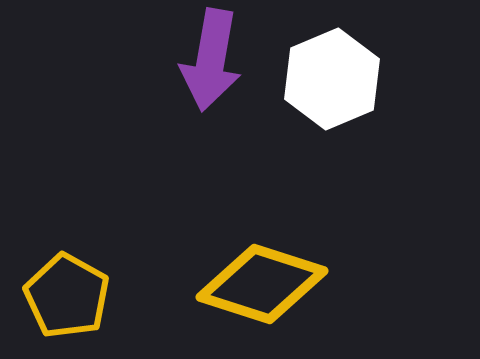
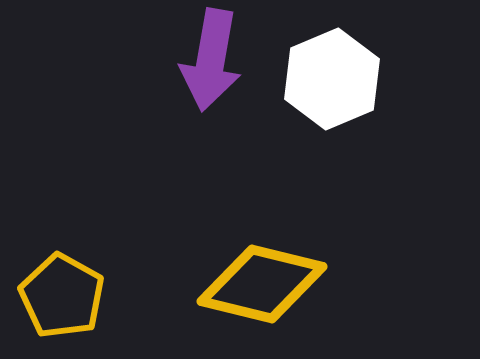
yellow diamond: rotated 4 degrees counterclockwise
yellow pentagon: moved 5 px left
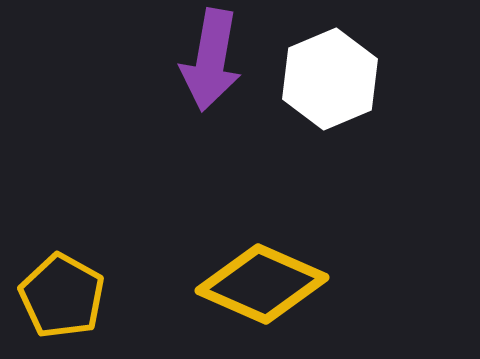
white hexagon: moved 2 px left
yellow diamond: rotated 10 degrees clockwise
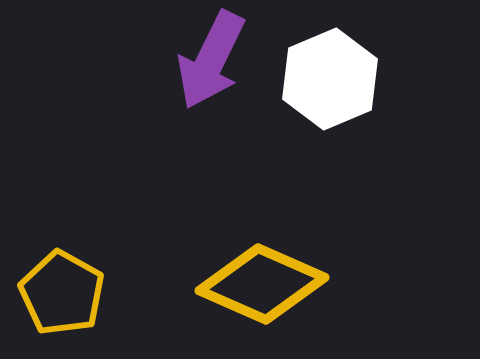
purple arrow: rotated 16 degrees clockwise
yellow pentagon: moved 3 px up
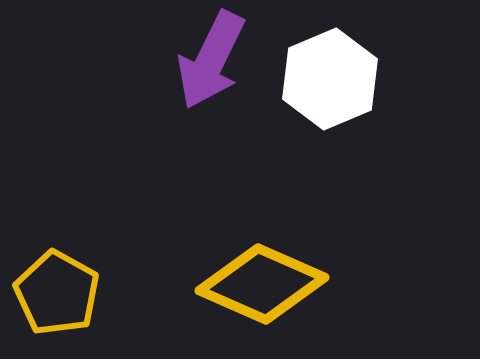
yellow pentagon: moved 5 px left
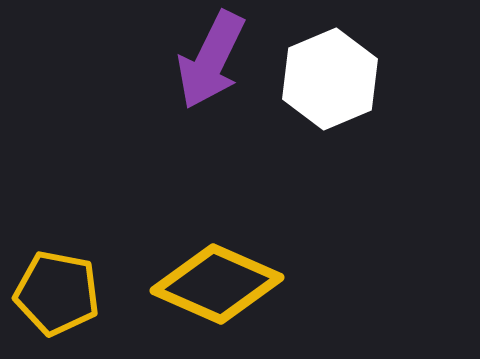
yellow diamond: moved 45 px left
yellow pentagon: rotated 18 degrees counterclockwise
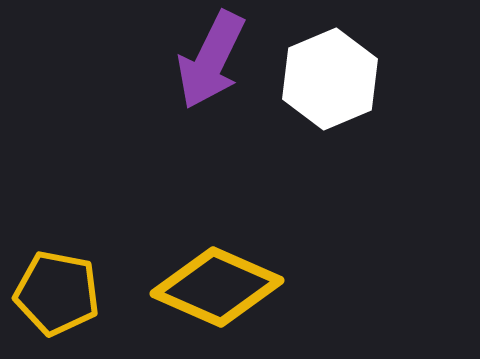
yellow diamond: moved 3 px down
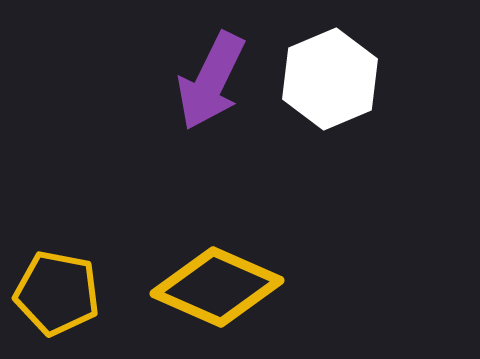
purple arrow: moved 21 px down
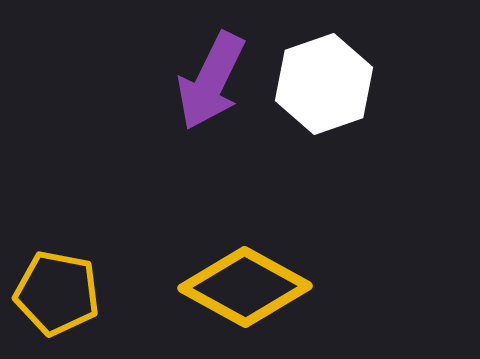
white hexagon: moved 6 px left, 5 px down; rotated 4 degrees clockwise
yellow diamond: moved 28 px right; rotated 5 degrees clockwise
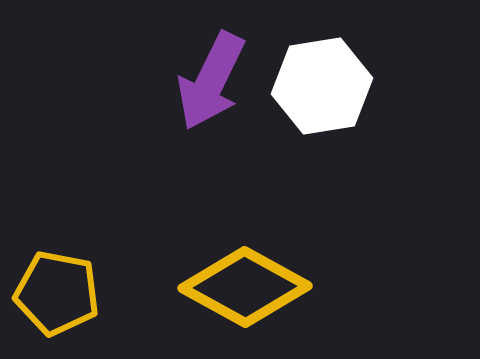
white hexagon: moved 2 px left, 2 px down; rotated 10 degrees clockwise
